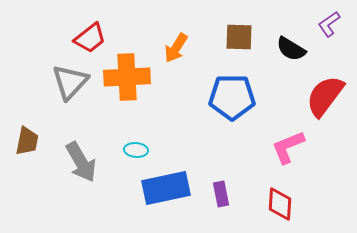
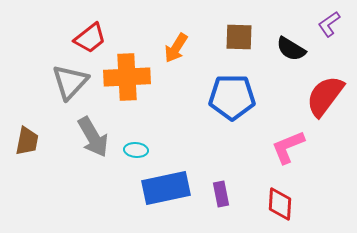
gray arrow: moved 12 px right, 25 px up
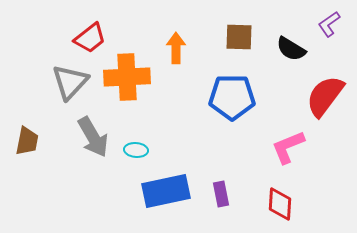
orange arrow: rotated 148 degrees clockwise
blue rectangle: moved 3 px down
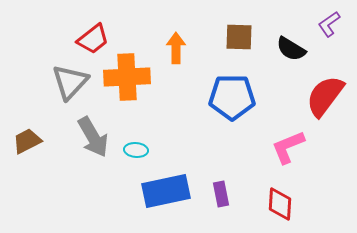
red trapezoid: moved 3 px right, 1 px down
brown trapezoid: rotated 128 degrees counterclockwise
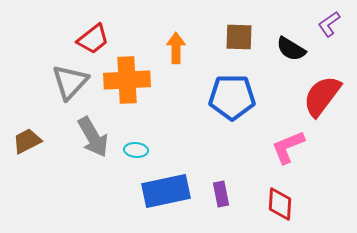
orange cross: moved 3 px down
red semicircle: moved 3 px left
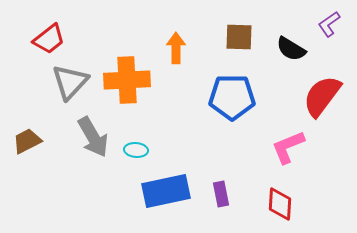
red trapezoid: moved 44 px left
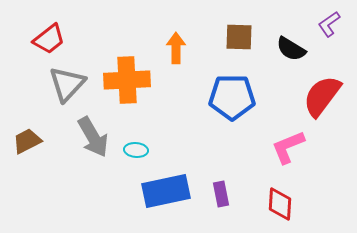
gray triangle: moved 3 px left, 2 px down
